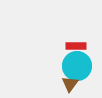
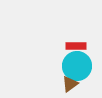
brown triangle: rotated 18 degrees clockwise
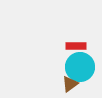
cyan circle: moved 3 px right, 1 px down
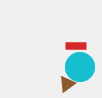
brown triangle: moved 3 px left
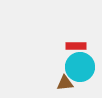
brown triangle: moved 2 px left, 1 px up; rotated 30 degrees clockwise
